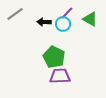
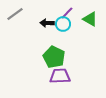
black arrow: moved 3 px right, 1 px down
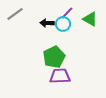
green pentagon: rotated 20 degrees clockwise
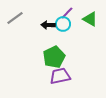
gray line: moved 4 px down
black arrow: moved 1 px right, 2 px down
purple trapezoid: rotated 10 degrees counterclockwise
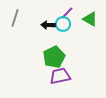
gray line: rotated 36 degrees counterclockwise
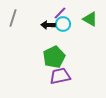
purple line: moved 7 px left
gray line: moved 2 px left
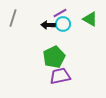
purple line: rotated 16 degrees clockwise
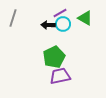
green triangle: moved 5 px left, 1 px up
